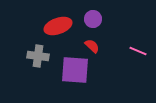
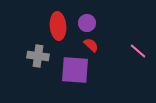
purple circle: moved 6 px left, 4 px down
red ellipse: rotated 76 degrees counterclockwise
red semicircle: moved 1 px left, 1 px up
pink line: rotated 18 degrees clockwise
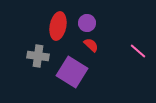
red ellipse: rotated 16 degrees clockwise
purple square: moved 3 px left, 2 px down; rotated 28 degrees clockwise
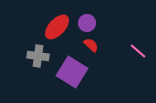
red ellipse: moved 1 px left, 1 px down; rotated 32 degrees clockwise
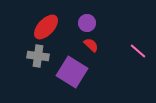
red ellipse: moved 11 px left
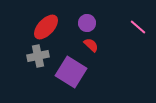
pink line: moved 24 px up
gray cross: rotated 20 degrees counterclockwise
purple square: moved 1 px left
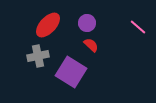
red ellipse: moved 2 px right, 2 px up
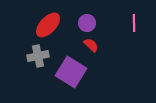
pink line: moved 4 px left, 4 px up; rotated 48 degrees clockwise
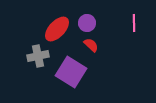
red ellipse: moved 9 px right, 4 px down
